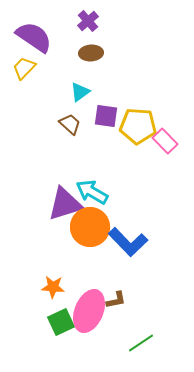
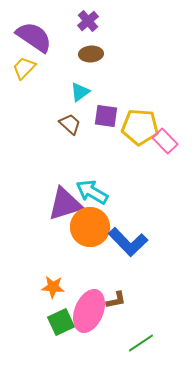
brown ellipse: moved 1 px down
yellow pentagon: moved 2 px right, 1 px down
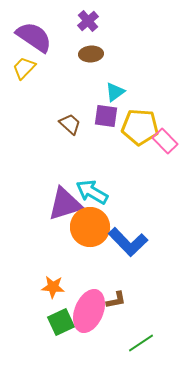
cyan triangle: moved 35 px right
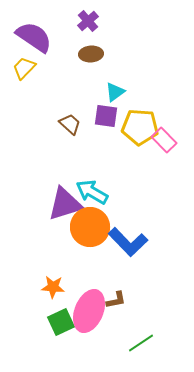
pink rectangle: moved 1 px left, 1 px up
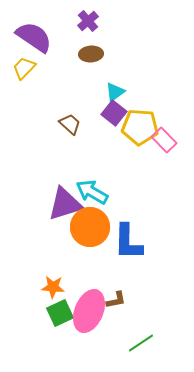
purple square: moved 8 px right, 3 px up; rotated 30 degrees clockwise
blue L-shape: rotated 45 degrees clockwise
green square: moved 1 px left, 9 px up
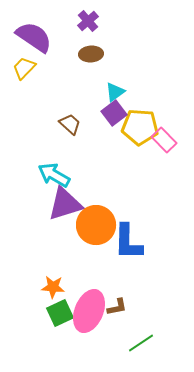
purple square: rotated 15 degrees clockwise
cyan arrow: moved 38 px left, 17 px up
orange circle: moved 6 px right, 2 px up
brown L-shape: moved 1 px right, 7 px down
